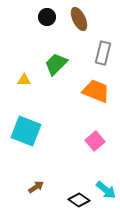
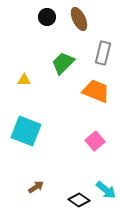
green trapezoid: moved 7 px right, 1 px up
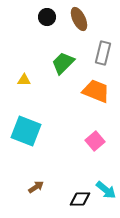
black diamond: moved 1 px right, 1 px up; rotated 35 degrees counterclockwise
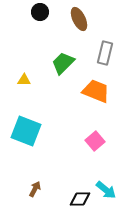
black circle: moved 7 px left, 5 px up
gray rectangle: moved 2 px right
brown arrow: moved 1 px left, 2 px down; rotated 28 degrees counterclockwise
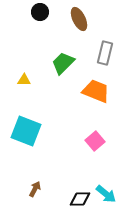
cyan arrow: moved 4 px down
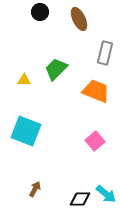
green trapezoid: moved 7 px left, 6 px down
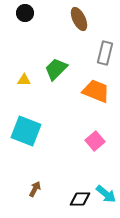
black circle: moved 15 px left, 1 px down
